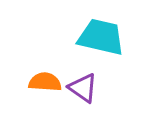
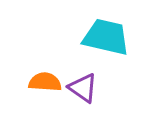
cyan trapezoid: moved 5 px right
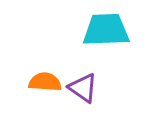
cyan trapezoid: moved 7 px up; rotated 15 degrees counterclockwise
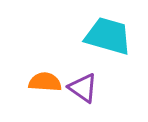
cyan trapezoid: moved 2 px right, 6 px down; rotated 18 degrees clockwise
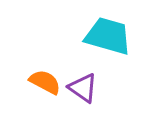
orange semicircle: rotated 24 degrees clockwise
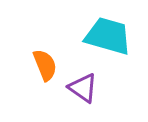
orange semicircle: moved 17 px up; rotated 40 degrees clockwise
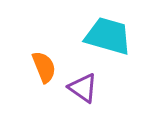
orange semicircle: moved 1 px left, 2 px down
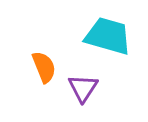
purple triangle: rotated 28 degrees clockwise
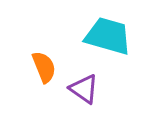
purple triangle: moved 1 px right, 1 px down; rotated 28 degrees counterclockwise
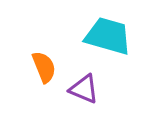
purple triangle: rotated 12 degrees counterclockwise
